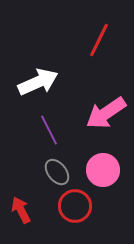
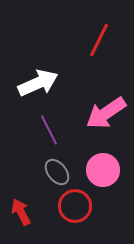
white arrow: moved 1 px down
red arrow: moved 2 px down
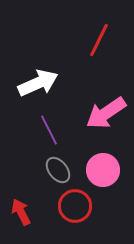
gray ellipse: moved 1 px right, 2 px up
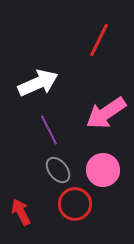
red circle: moved 2 px up
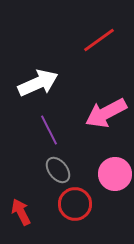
red line: rotated 28 degrees clockwise
pink arrow: rotated 6 degrees clockwise
pink circle: moved 12 px right, 4 px down
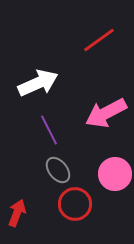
red arrow: moved 4 px left, 1 px down; rotated 48 degrees clockwise
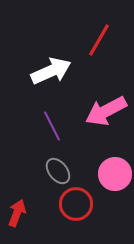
red line: rotated 24 degrees counterclockwise
white arrow: moved 13 px right, 12 px up
pink arrow: moved 2 px up
purple line: moved 3 px right, 4 px up
gray ellipse: moved 1 px down
red circle: moved 1 px right
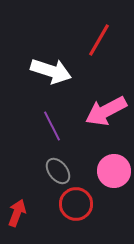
white arrow: rotated 42 degrees clockwise
pink circle: moved 1 px left, 3 px up
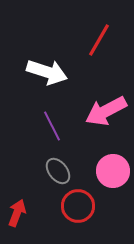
white arrow: moved 4 px left, 1 px down
pink circle: moved 1 px left
red circle: moved 2 px right, 2 px down
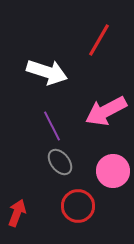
gray ellipse: moved 2 px right, 9 px up
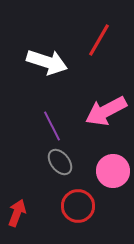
white arrow: moved 10 px up
